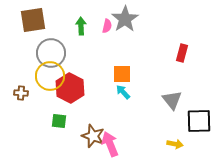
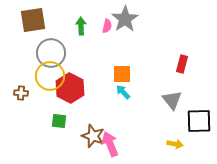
red rectangle: moved 11 px down
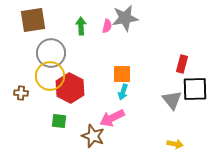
gray star: moved 1 px up; rotated 24 degrees clockwise
cyan arrow: rotated 119 degrees counterclockwise
black square: moved 4 px left, 32 px up
pink arrow: moved 2 px right, 26 px up; rotated 95 degrees counterclockwise
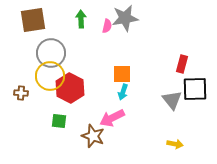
green arrow: moved 7 px up
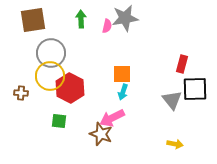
brown star: moved 8 px right, 2 px up
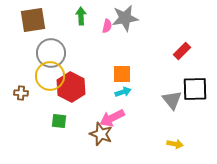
green arrow: moved 3 px up
red rectangle: moved 13 px up; rotated 30 degrees clockwise
red hexagon: moved 1 px right, 1 px up
cyan arrow: rotated 126 degrees counterclockwise
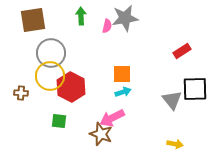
red rectangle: rotated 12 degrees clockwise
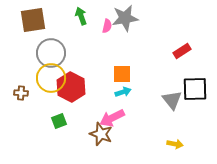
green arrow: rotated 18 degrees counterclockwise
yellow circle: moved 1 px right, 2 px down
green square: rotated 28 degrees counterclockwise
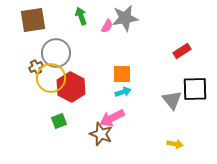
pink semicircle: rotated 16 degrees clockwise
gray circle: moved 5 px right
brown cross: moved 15 px right, 26 px up; rotated 32 degrees counterclockwise
